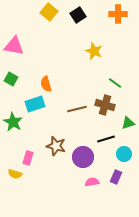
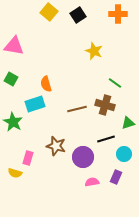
yellow semicircle: moved 1 px up
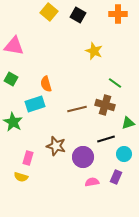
black square: rotated 28 degrees counterclockwise
yellow semicircle: moved 6 px right, 4 px down
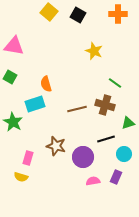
green square: moved 1 px left, 2 px up
pink semicircle: moved 1 px right, 1 px up
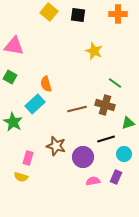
black square: rotated 21 degrees counterclockwise
cyan rectangle: rotated 24 degrees counterclockwise
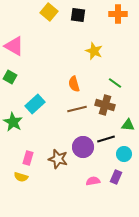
pink triangle: rotated 20 degrees clockwise
orange semicircle: moved 28 px right
green triangle: moved 2 px down; rotated 24 degrees clockwise
brown star: moved 2 px right, 13 px down
purple circle: moved 10 px up
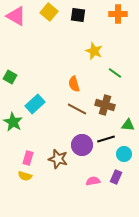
pink triangle: moved 2 px right, 30 px up
green line: moved 10 px up
brown line: rotated 42 degrees clockwise
purple circle: moved 1 px left, 2 px up
yellow semicircle: moved 4 px right, 1 px up
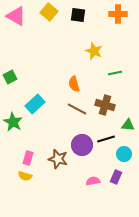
green line: rotated 48 degrees counterclockwise
green square: rotated 32 degrees clockwise
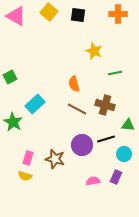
brown star: moved 3 px left
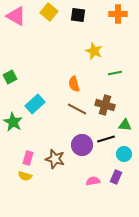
green triangle: moved 3 px left
